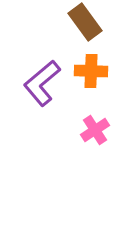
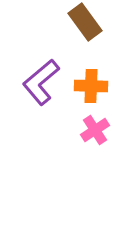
orange cross: moved 15 px down
purple L-shape: moved 1 px left, 1 px up
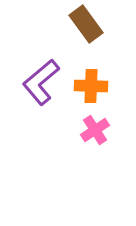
brown rectangle: moved 1 px right, 2 px down
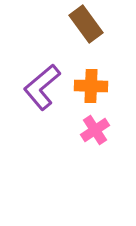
purple L-shape: moved 1 px right, 5 px down
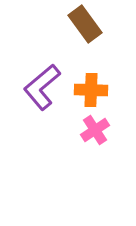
brown rectangle: moved 1 px left
orange cross: moved 4 px down
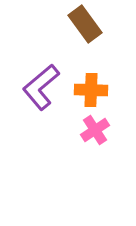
purple L-shape: moved 1 px left
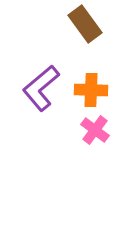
purple L-shape: moved 1 px down
pink cross: rotated 20 degrees counterclockwise
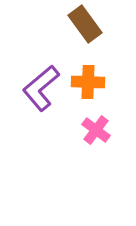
orange cross: moved 3 px left, 8 px up
pink cross: moved 1 px right
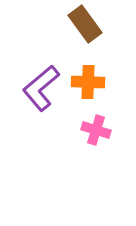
pink cross: rotated 20 degrees counterclockwise
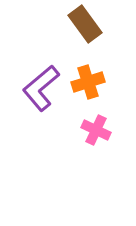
orange cross: rotated 20 degrees counterclockwise
pink cross: rotated 8 degrees clockwise
